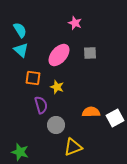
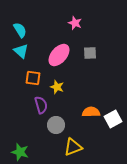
cyan triangle: moved 1 px down
white square: moved 2 px left, 1 px down
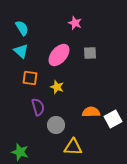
cyan semicircle: moved 2 px right, 2 px up
orange square: moved 3 px left
purple semicircle: moved 3 px left, 2 px down
yellow triangle: rotated 24 degrees clockwise
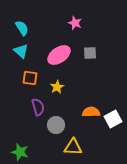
pink ellipse: rotated 15 degrees clockwise
yellow star: rotated 24 degrees clockwise
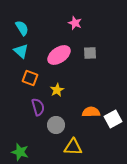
orange square: rotated 14 degrees clockwise
yellow star: moved 3 px down
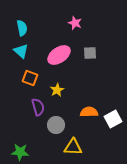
cyan semicircle: rotated 21 degrees clockwise
orange semicircle: moved 2 px left
green star: rotated 12 degrees counterclockwise
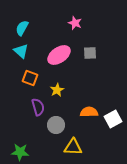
cyan semicircle: rotated 140 degrees counterclockwise
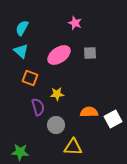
yellow star: moved 4 px down; rotated 24 degrees clockwise
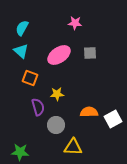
pink star: rotated 16 degrees counterclockwise
